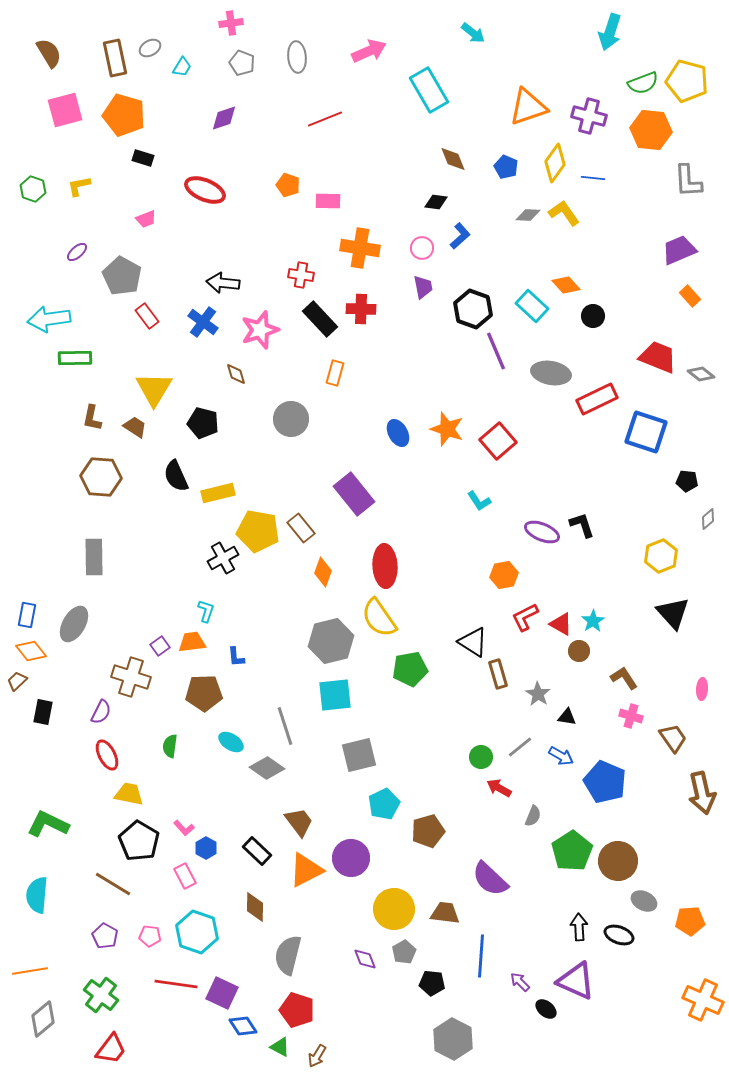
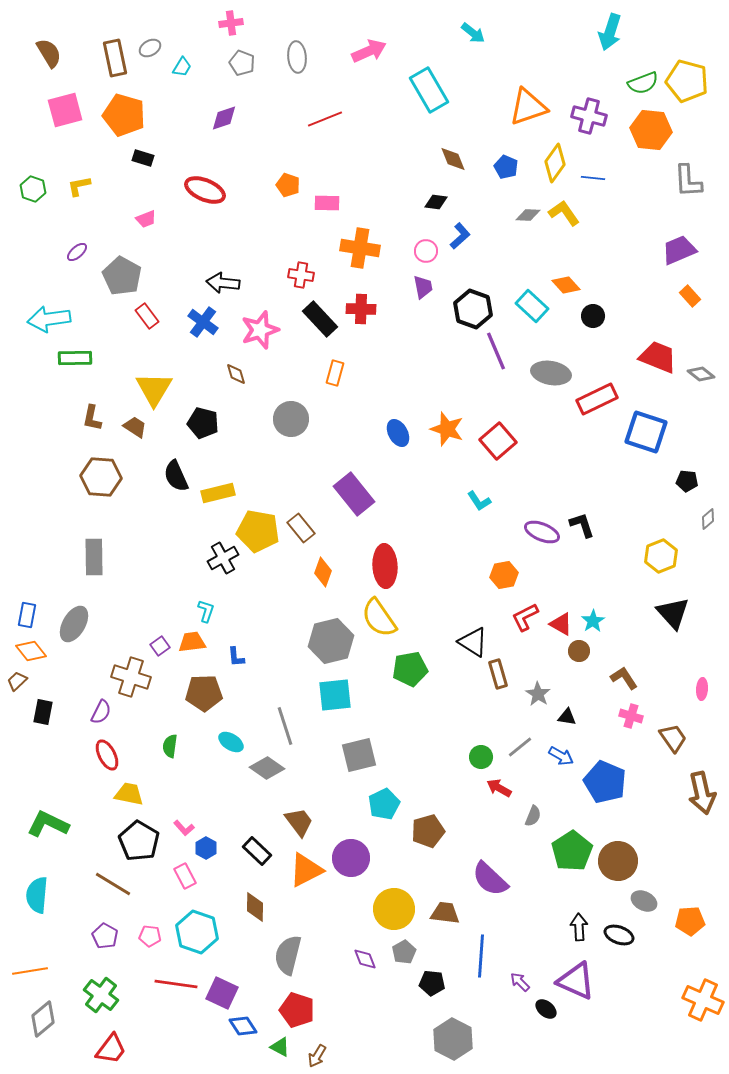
pink rectangle at (328, 201): moved 1 px left, 2 px down
pink circle at (422, 248): moved 4 px right, 3 px down
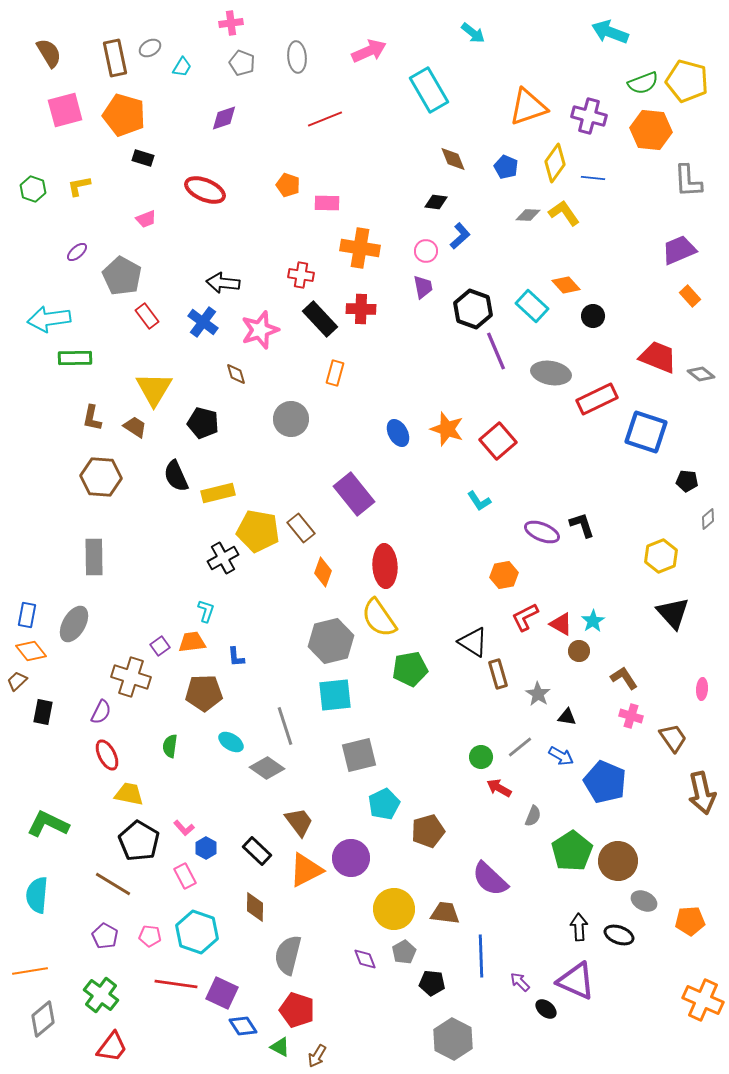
cyan arrow at (610, 32): rotated 93 degrees clockwise
blue line at (481, 956): rotated 6 degrees counterclockwise
red trapezoid at (111, 1049): moved 1 px right, 2 px up
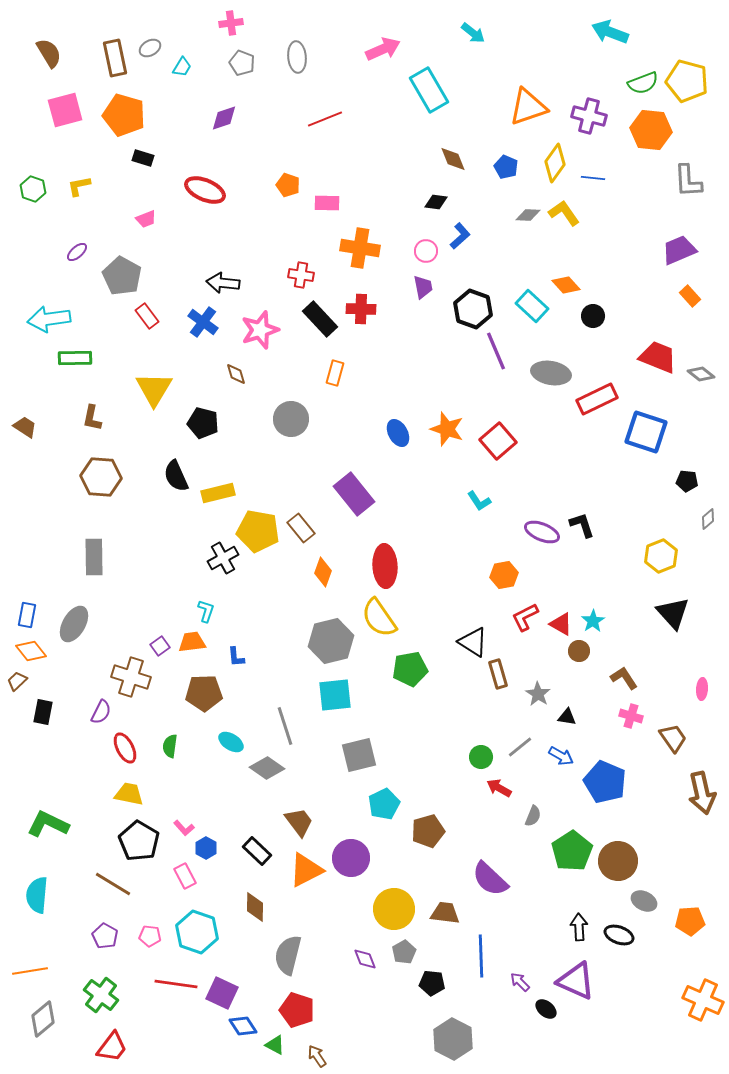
pink arrow at (369, 51): moved 14 px right, 2 px up
brown trapezoid at (135, 427): moved 110 px left
red ellipse at (107, 755): moved 18 px right, 7 px up
green triangle at (280, 1047): moved 5 px left, 2 px up
brown arrow at (317, 1056): rotated 115 degrees clockwise
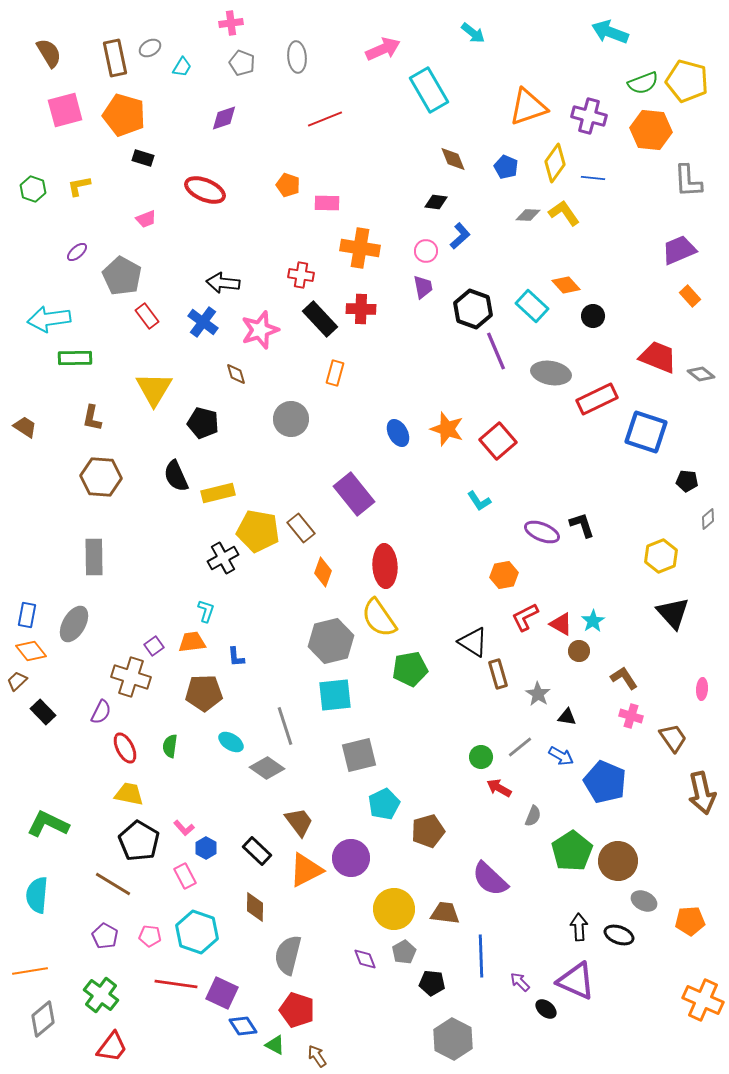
purple square at (160, 646): moved 6 px left
black rectangle at (43, 712): rotated 55 degrees counterclockwise
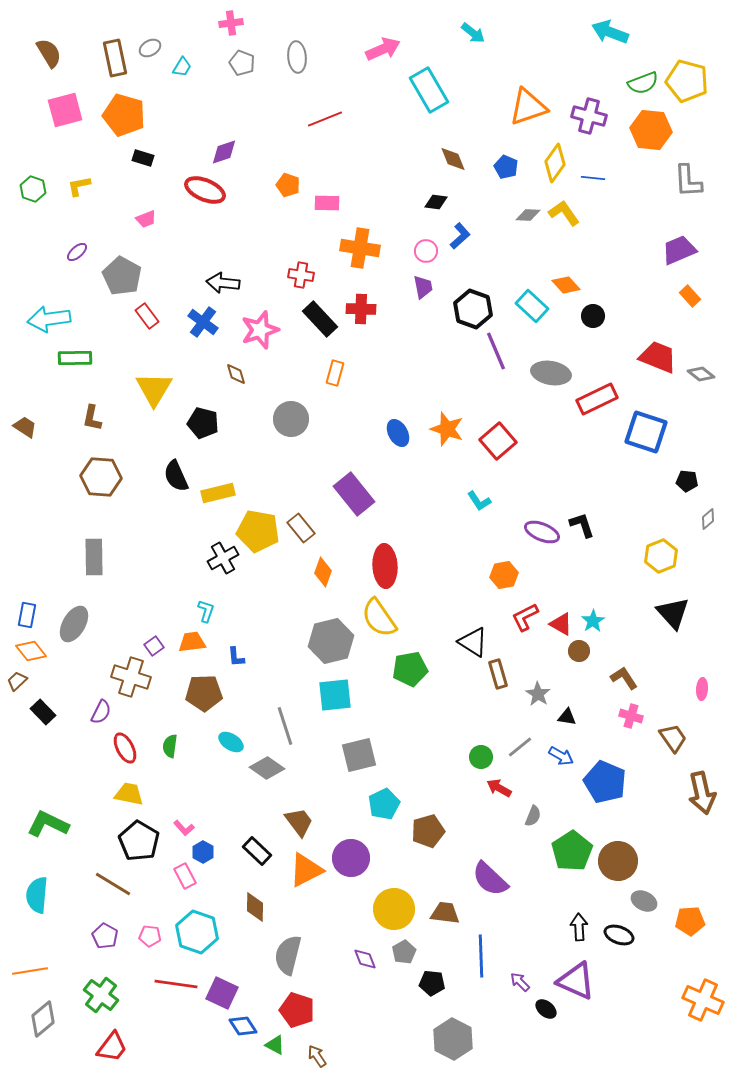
purple diamond at (224, 118): moved 34 px down
blue hexagon at (206, 848): moved 3 px left, 4 px down
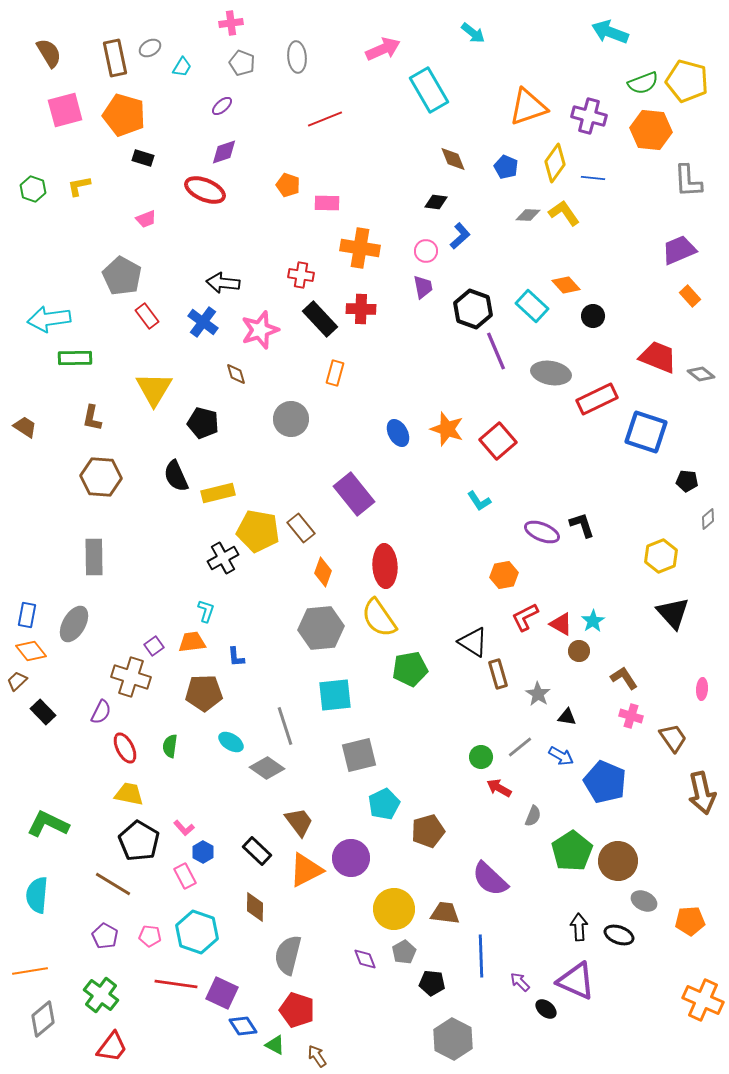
purple ellipse at (77, 252): moved 145 px right, 146 px up
gray hexagon at (331, 641): moved 10 px left, 13 px up; rotated 9 degrees clockwise
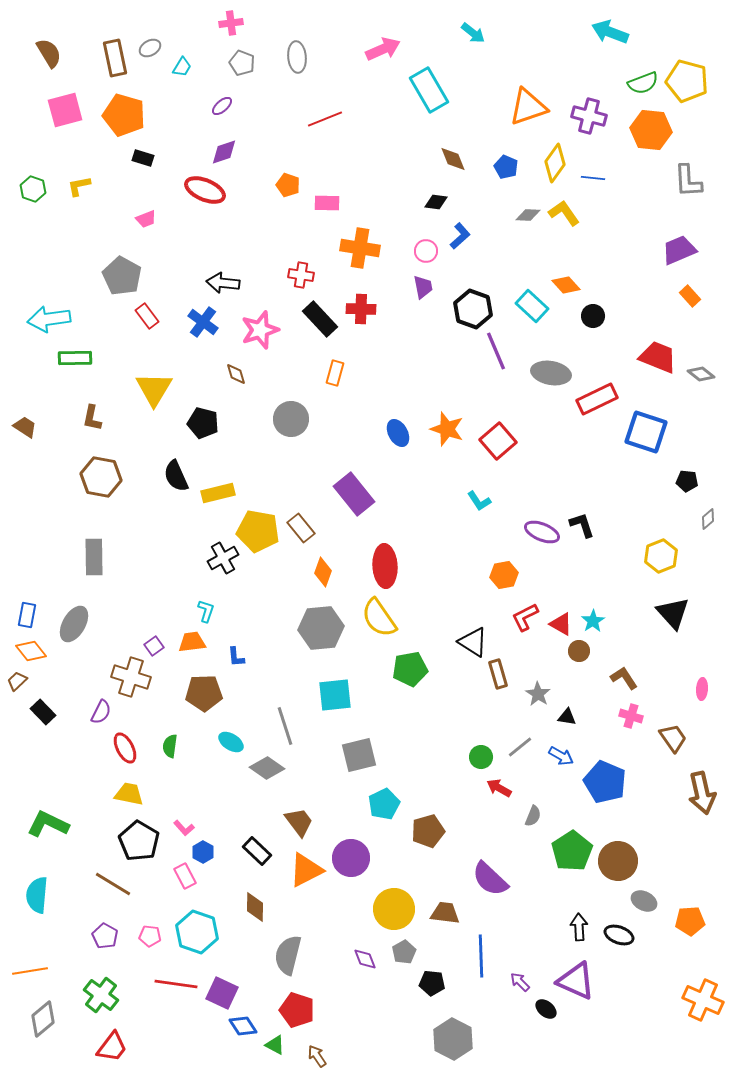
brown hexagon at (101, 477): rotated 6 degrees clockwise
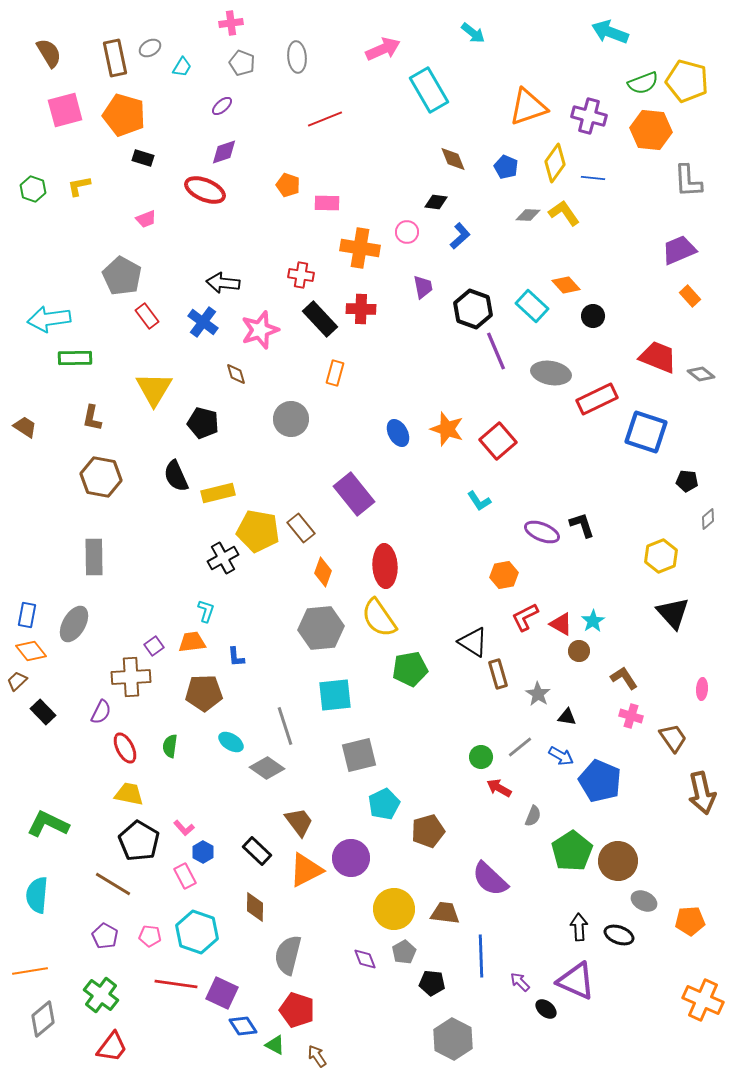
pink circle at (426, 251): moved 19 px left, 19 px up
brown cross at (131, 677): rotated 21 degrees counterclockwise
blue pentagon at (605, 782): moved 5 px left, 1 px up
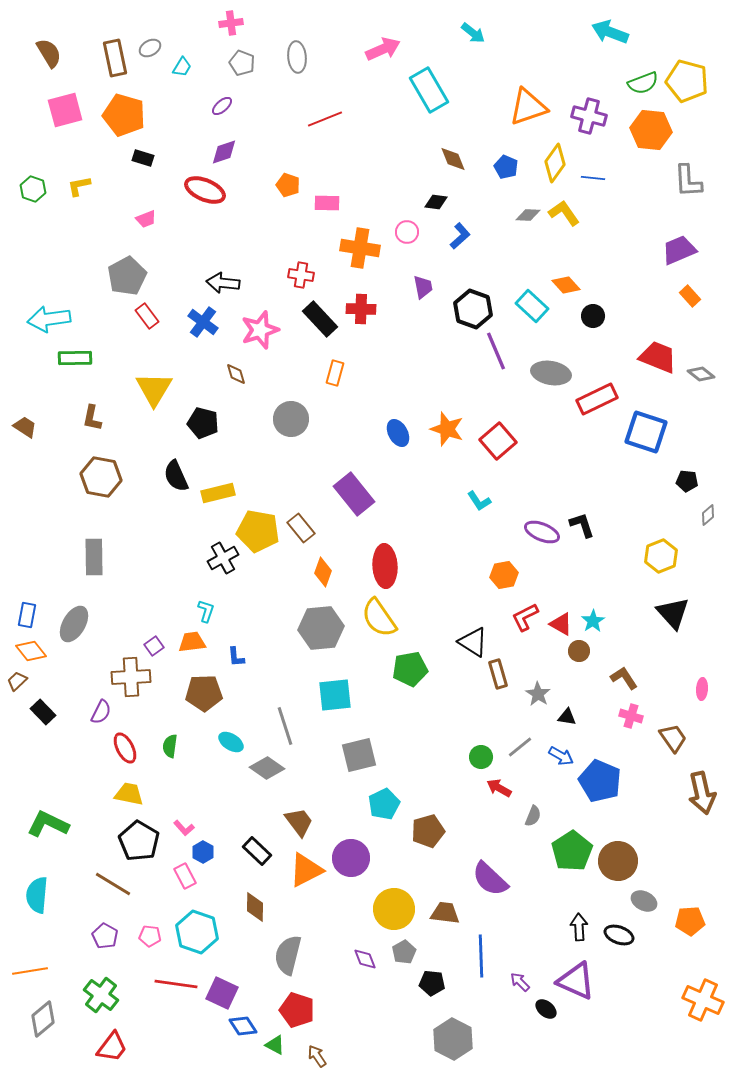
gray pentagon at (122, 276): moved 5 px right; rotated 15 degrees clockwise
gray diamond at (708, 519): moved 4 px up
